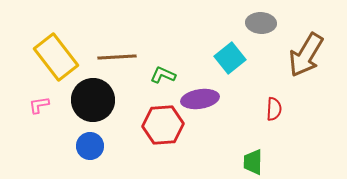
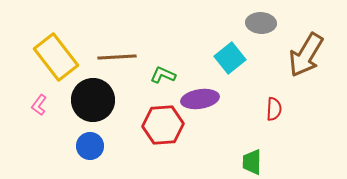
pink L-shape: rotated 45 degrees counterclockwise
green trapezoid: moved 1 px left
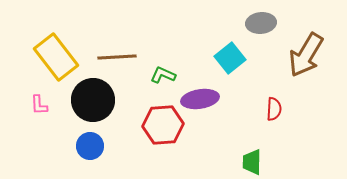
gray ellipse: rotated 8 degrees counterclockwise
pink L-shape: rotated 40 degrees counterclockwise
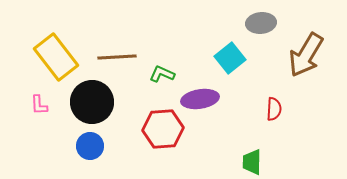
green L-shape: moved 1 px left, 1 px up
black circle: moved 1 px left, 2 px down
red hexagon: moved 4 px down
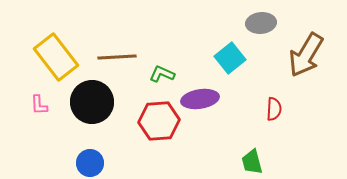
red hexagon: moved 4 px left, 8 px up
blue circle: moved 17 px down
green trapezoid: rotated 16 degrees counterclockwise
